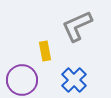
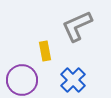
blue cross: moved 1 px left
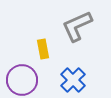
yellow rectangle: moved 2 px left, 2 px up
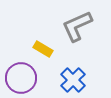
yellow rectangle: rotated 48 degrees counterclockwise
purple circle: moved 1 px left, 2 px up
